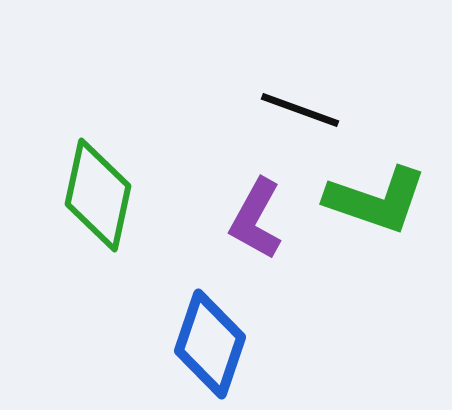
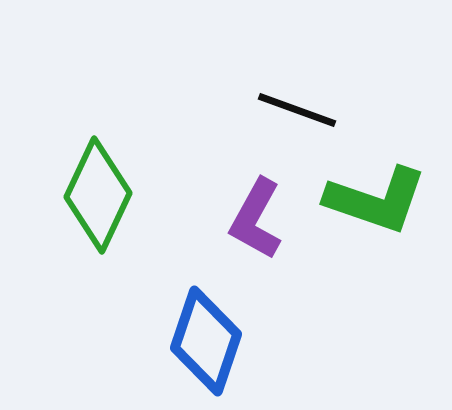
black line: moved 3 px left
green diamond: rotated 13 degrees clockwise
blue diamond: moved 4 px left, 3 px up
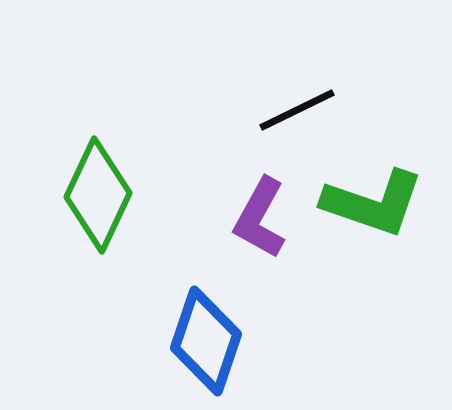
black line: rotated 46 degrees counterclockwise
green L-shape: moved 3 px left, 3 px down
purple L-shape: moved 4 px right, 1 px up
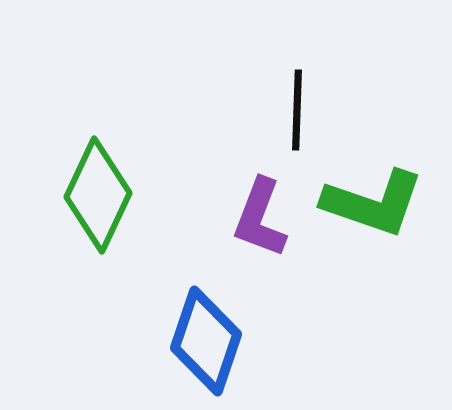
black line: rotated 62 degrees counterclockwise
purple L-shape: rotated 8 degrees counterclockwise
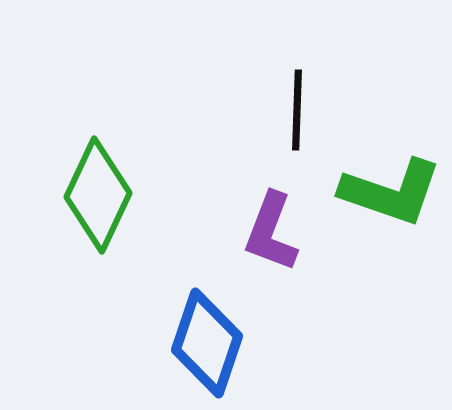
green L-shape: moved 18 px right, 11 px up
purple L-shape: moved 11 px right, 14 px down
blue diamond: moved 1 px right, 2 px down
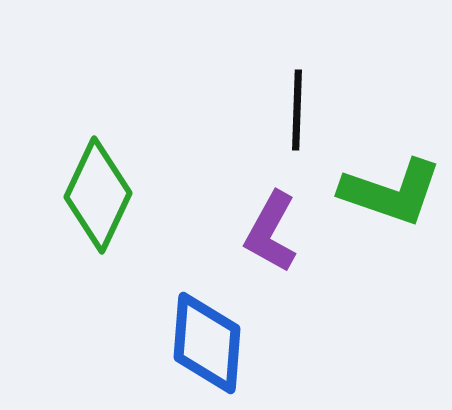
purple L-shape: rotated 8 degrees clockwise
blue diamond: rotated 14 degrees counterclockwise
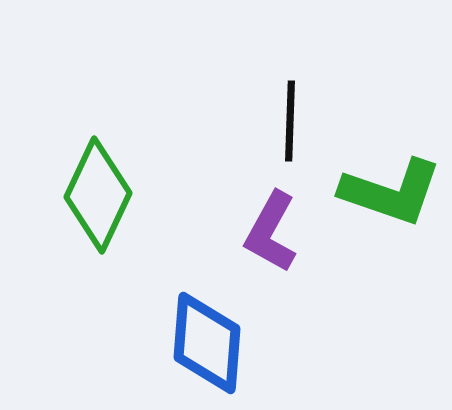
black line: moved 7 px left, 11 px down
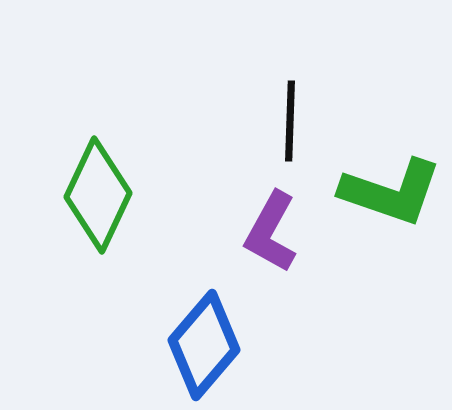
blue diamond: moved 3 px left, 2 px down; rotated 36 degrees clockwise
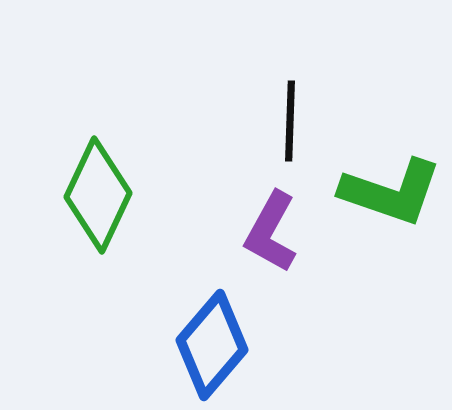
blue diamond: moved 8 px right
